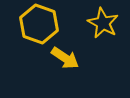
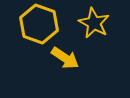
yellow star: moved 9 px left
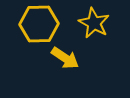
yellow hexagon: rotated 21 degrees counterclockwise
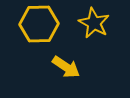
yellow arrow: moved 1 px right, 9 px down
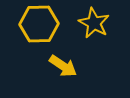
yellow arrow: moved 3 px left, 1 px up
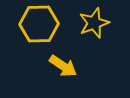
yellow star: rotated 24 degrees clockwise
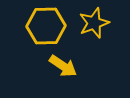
yellow hexagon: moved 7 px right, 2 px down
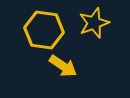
yellow hexagon: moved 2 px left, 4 px down; rotated 9 degrees clockwise
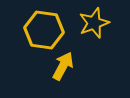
yellow arrow: rotated 96 degrees counterclockwise
